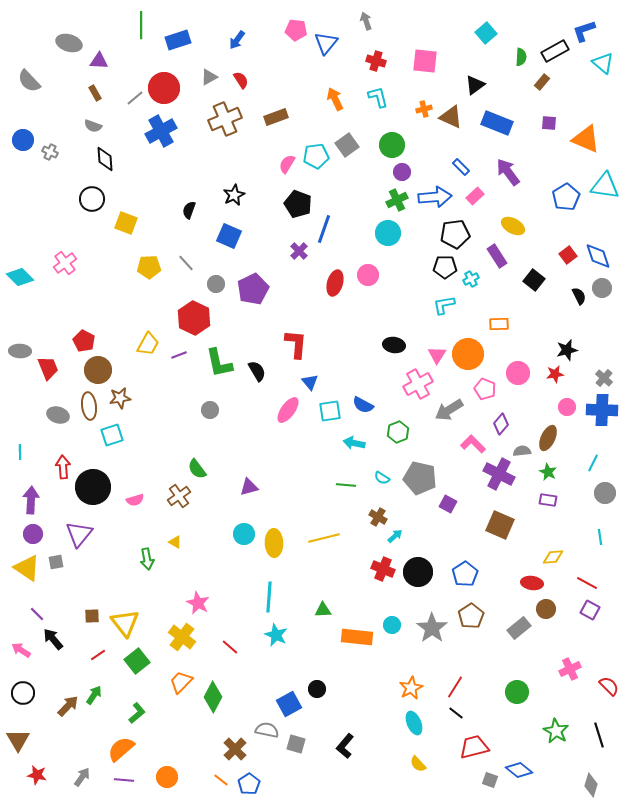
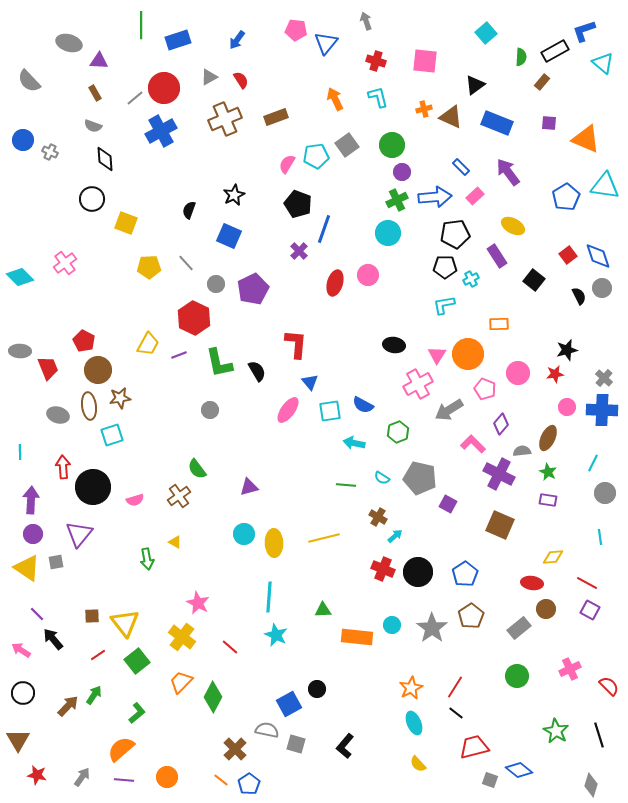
green circle at (517, 692): moved 16 px up
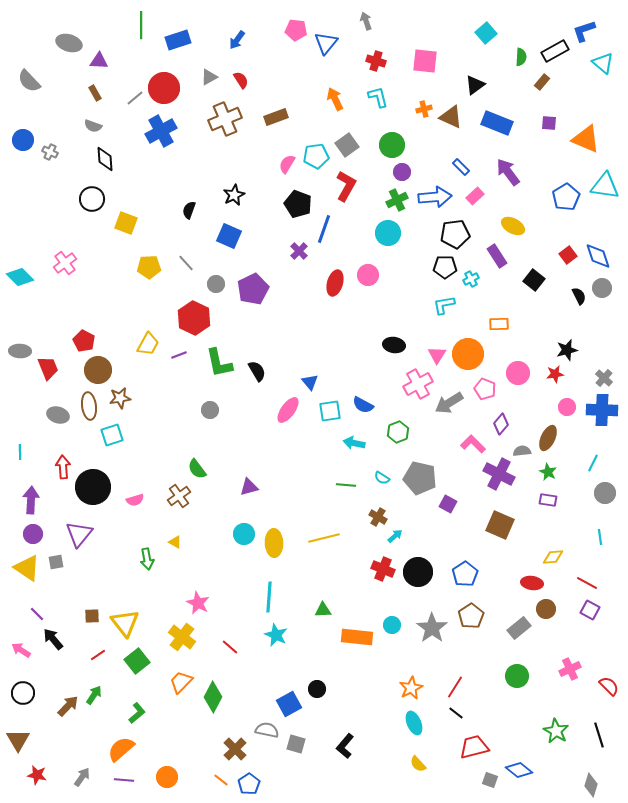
red L-shape at (296, 344): moved 50 px right, 158 px up; rotated 24 degrees clockwise
gray arrow at (449, 410): moved 7 px up
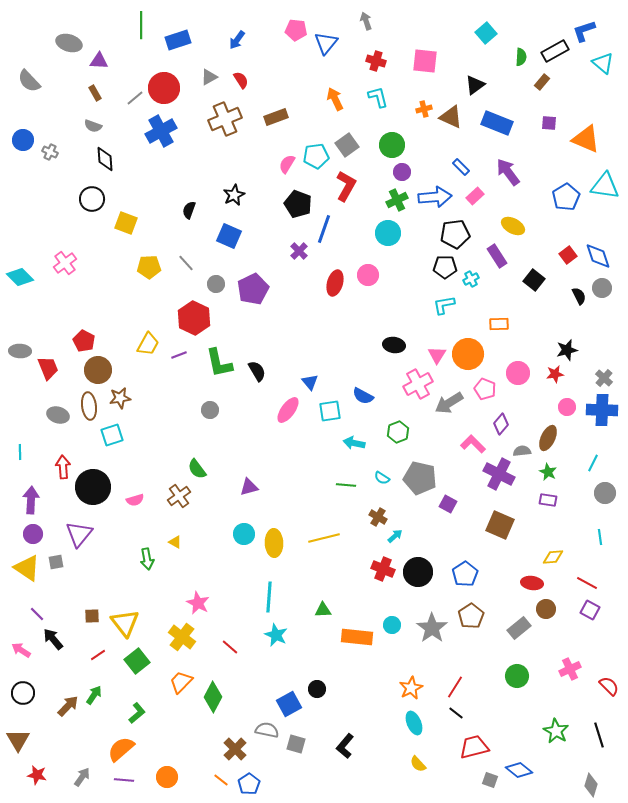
blue semicircle at (363, 405): moved 9 px up
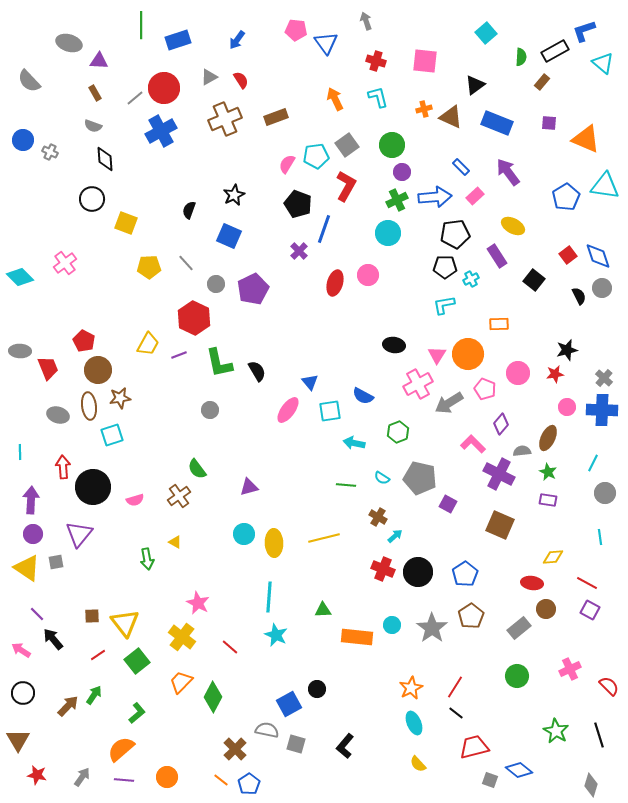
blue triangle at (326, 43): rotated 15 degrees counterclockwise
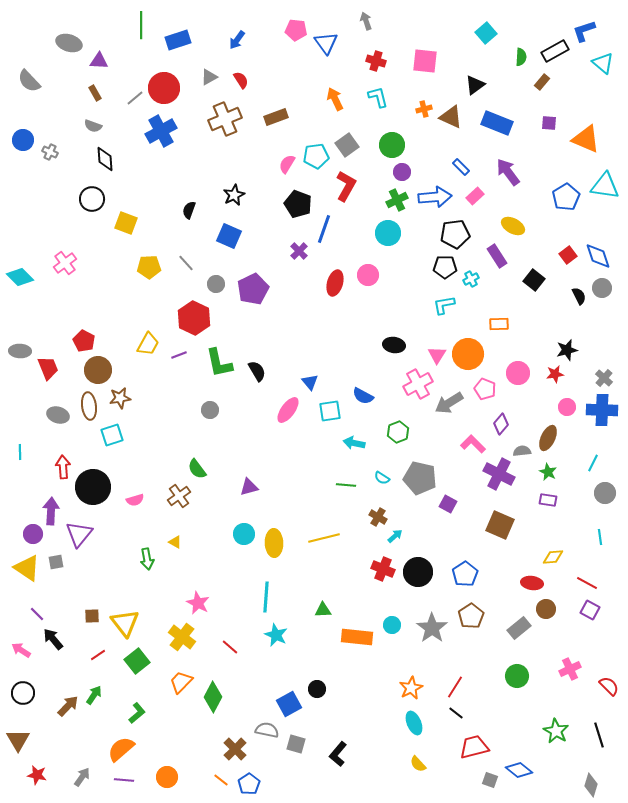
purple arrow at (31, 500): moved 20 px right, 11 px down
cyan line at (269, 597): moved 3 px left
black L-shape at (345, 746): moved 7 px left, 8 px down
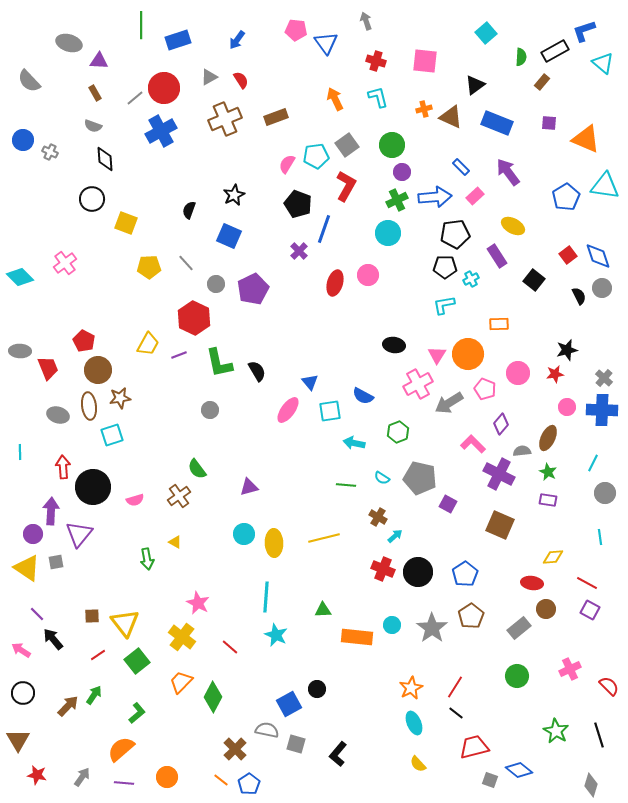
purple line at (124, 780): moved 3 px down
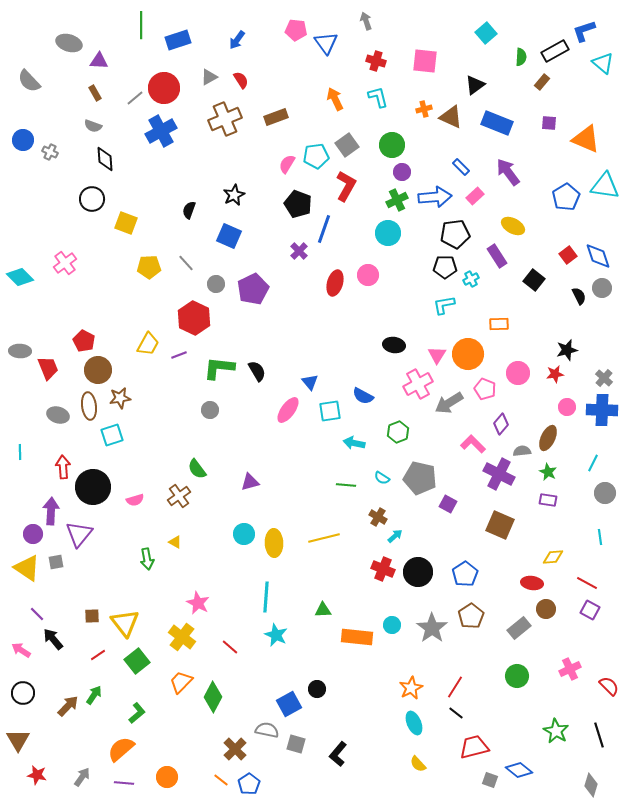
green L-shape at (219, 363): moved 5 px down; rotated 108 degrees clockwise
purple triangle at (249, 487): moved 1 px right, 5 px up
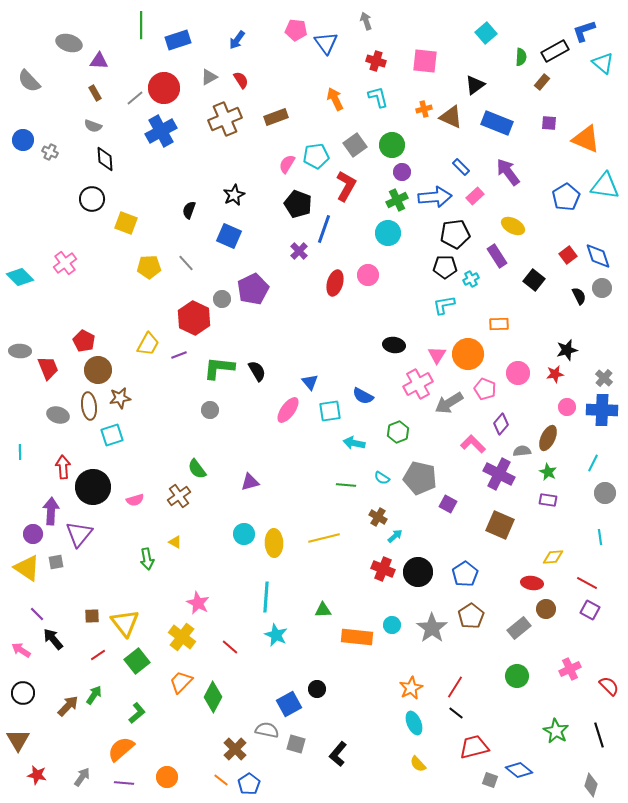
gray square at (347, 145): moved 8 px right
gray circle at (216, 284): moved 6 px right, 15 px down
